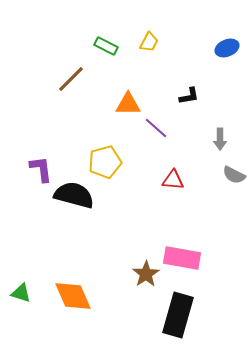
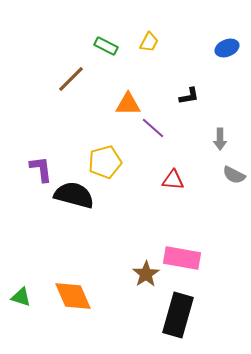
purple line: moved 3 px left
green triangle: moved 4 px down
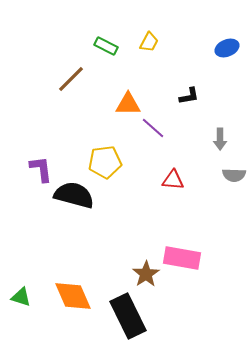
yellow pentagon: rotated 8 degrees clockwise
gray semicircle: rotated 25 degrees counterclockwise
black rectangle: moved 50 px left, 1 px down; rotated 42 degrees counterclockwise
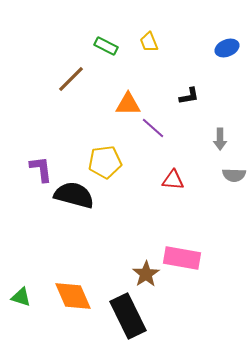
yellow trapezoid: rotated 130 degrees clockwise
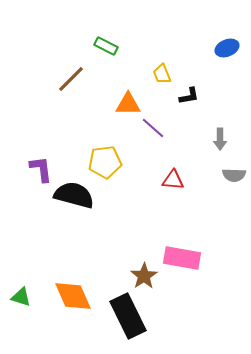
yellow trapezoid: moved 13 px right, 32 px down
brown star: moved 2 px left, 2 px down
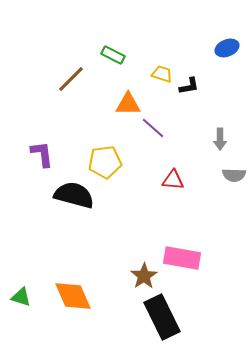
green rectangle: moved 7 px right, 9 px down
yellow trapezoid: rotated 130 degrees clockwise
black L-shape: moved 10 px up
purple L-shape: moved 1 px right, 15 px up
black rectangle: moved 34 px right, 1 px down
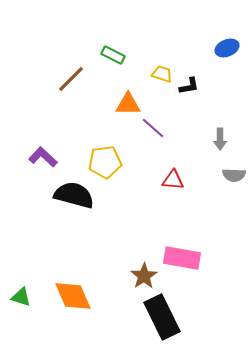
purple L-shape: moved 1 px right, 3 px down; rotated 40 degrees counterclockwise
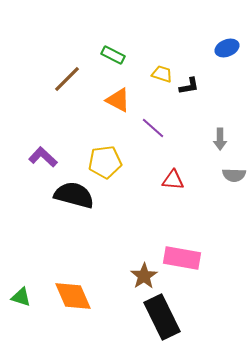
brown line: moved 4 px left
orange triangle: moved 10 px left, 4 px up; rotated 28 degrees clockwise
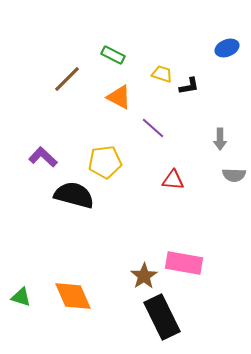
orange triangle: moved 1 px right, 3 px up
pink rectangle: moved 2 px right, 5 px down
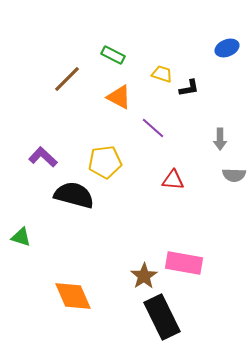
black L-shape: moved 2 px down
green triangle: moved 60 px up
